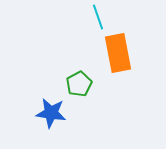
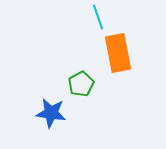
green pentagon: moved 2 px right
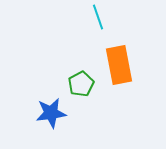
orange rectangle: moved 1 px right, 12 px down
blue star: rotated 16 degrees counterclockwise
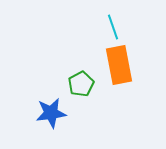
cyan line: moved 15 px right, 10 px down
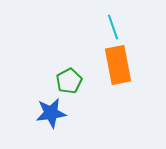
orange rectangle: moved 1 px left
green pentagon: moved 12 px left, 3 px up
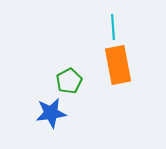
cyan line: rotated 15 degrees clockwise
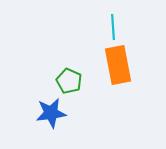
green pentagon: rotated 20 degrees counterclockwise
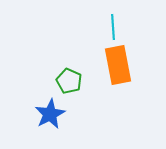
blue star: moved 1 px left, 1 px down; rotated 20 degrees counterclockwise
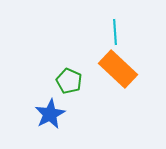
cyan line: moved 2 px right, 5 px down
orange rectangle: moved 4 px down; rotated 36 degrees counterclockwise
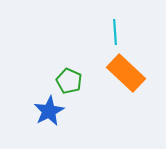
orange rectangle: moved 8 px right, 4 px down
blue star: moved 1 px left, 3 px up
